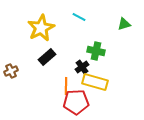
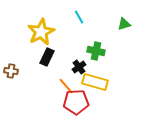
cyan line: rotated 32 degrees clockwise
yellow star: moved 4 px down
black rectangle: rotated 24 degrees counterclockwise
black cross: moved 3 px left
brown cross: rotated 32 degrees clockwise
orange line: rotated 42 degrees counterclockwise
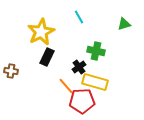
red pentagon: moved 6 px right, 1 px up
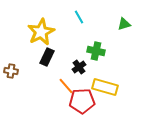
yellow rectangle: moved 10 px right, 5 px down
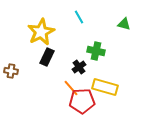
green triangle: rotated 32 degrees clockwise
orange line: moved 5 px right, 2 px down
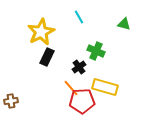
green cross: rotated 12 degrees clockwise
brown cross: moved 30 px down; rotated 16 degrees counterclockwise
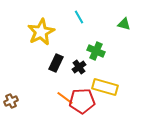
black rectangle: moved 9 px right, 6 px down
orange line: moved 6 px left, 10 px down; rotated 12 degrees counterclockwise
brown cross: rotated 16 degrees counterclockwise
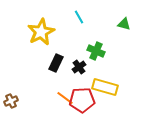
red pentagon: moved 1 px up
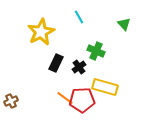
green triangle: rotated 32 degrees clockwise
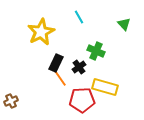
orange line: moved 5 px left, 20 px up; rotated 18 degrees clockwise
